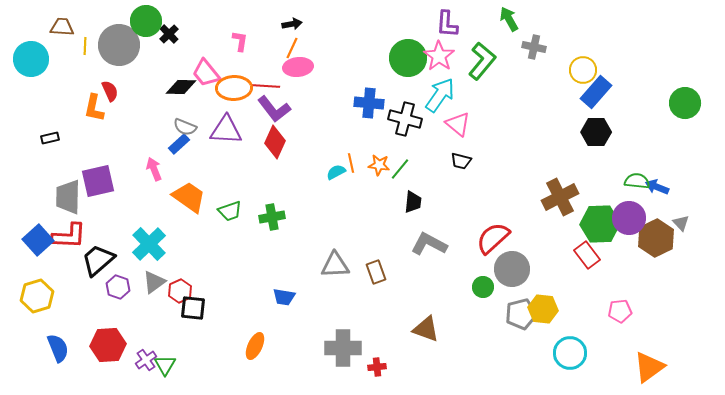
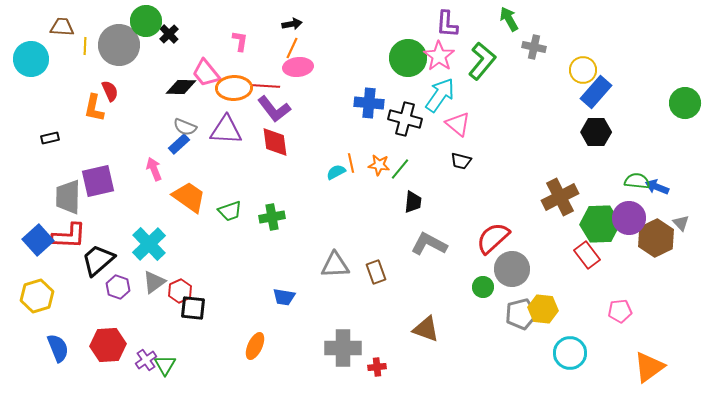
red diamond at (275, 142): rotated 32 degrees counterclockwise
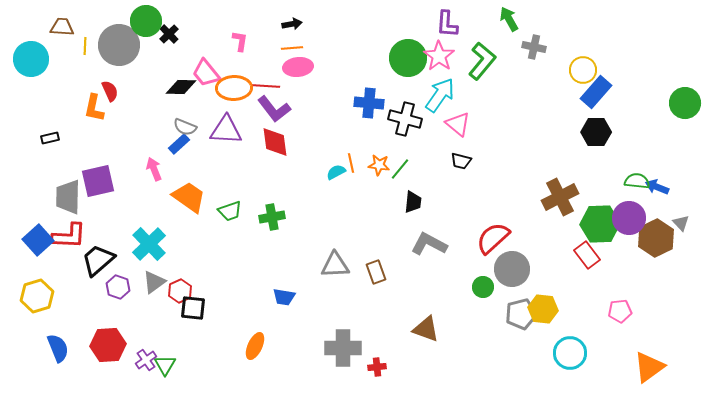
orange line at (292, 48): rotated 60 degrees clockwise
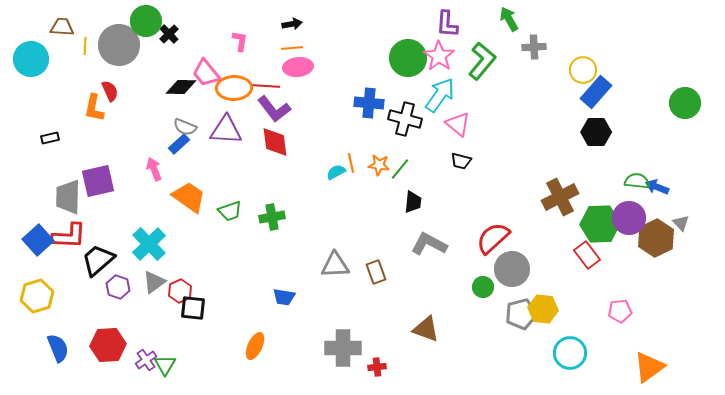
gray cross at (534, 47): rotated 15 degrees counterclockwise
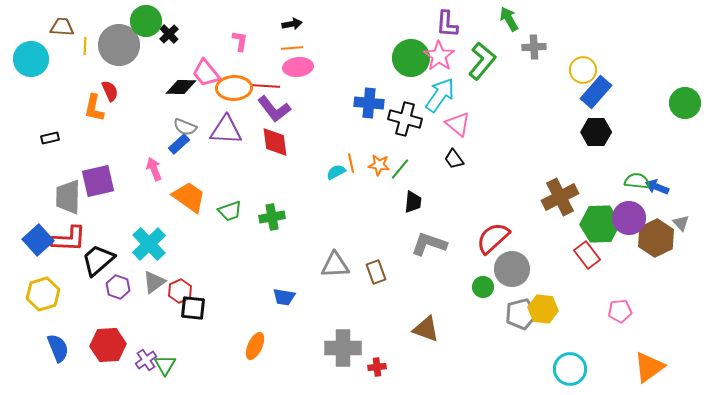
green circle at (408, 58): moved 3 px right
black trapezoid at (461, 161): moved 7 px left, 2 px up; rotated 40 degrees clockwise
red L-shape at (69, 236): moved 3 px down
gray L-shape at (429, 244): rotated 9 degrees counterclockwise
yellow hexagon at (37, 296): moved 6 px right, 2 px up
cyan circle at (570, 353): moved 16 px down
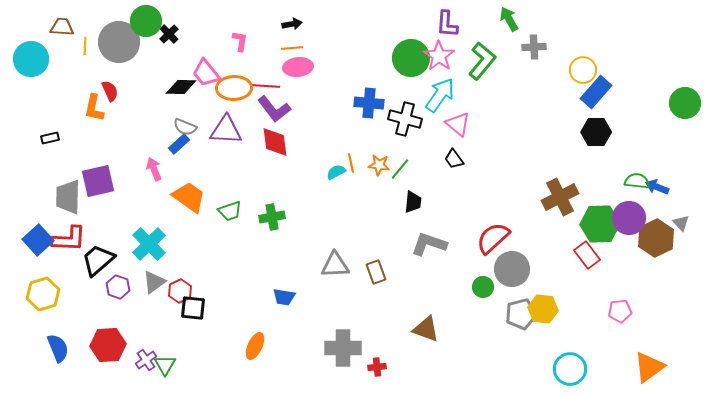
gray circle at (119, 45): moved 3 px up
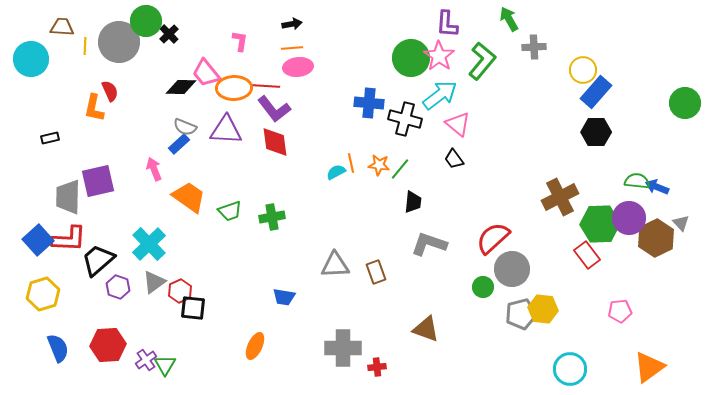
cyan arrow at (440, 95): rotated 18 degrees clockwise
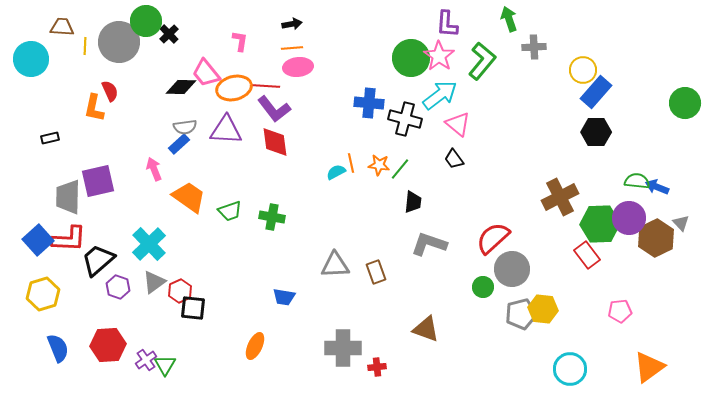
green arrow at (509, 19): rotated 10 degrees clockwise
orange ellipse at (234, 88): rotated 12 degrees counterclockwise
gray semicircle at (185, 127): rotated 30 degrees counterclockwise
green cross at (272, 217): rotated 20 degrees clockwise
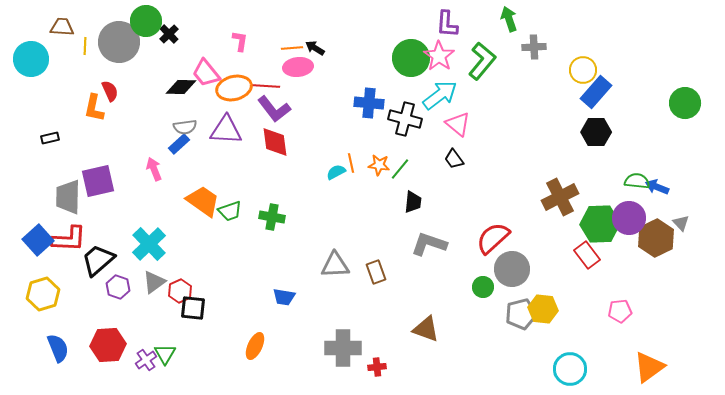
black arrow at (292, 24): moved 23 px right, 24 px down; rotated 138 degrees counterclockwise
orange trapezoid at (189, 197): moved 14 px right, 4 px down
green triangle at (165, 365): moved 11 px up
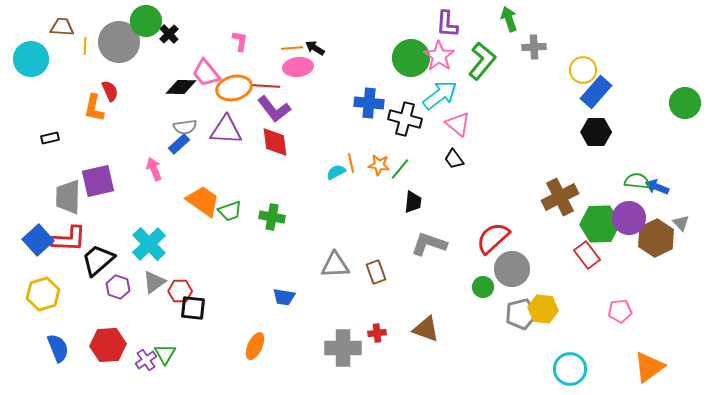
red hexagon at (180, 291): rotated 25 degrees clockwise
red cross at (377, 367): moved 34 px up
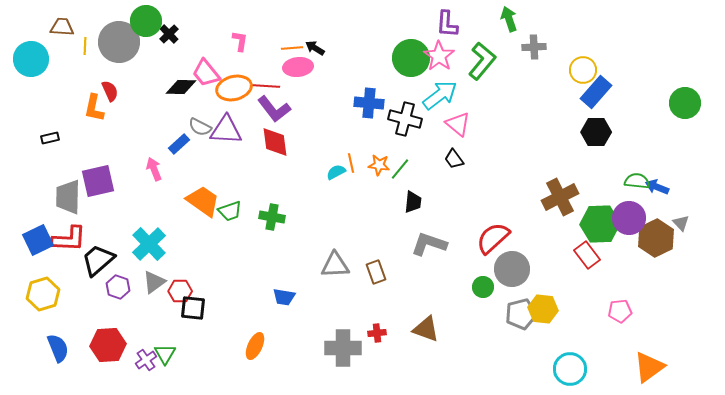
gray semicircle at (185, 127): moved 15 px right; rotated 35 degrees clockwise
blue square at (38, 240): rotated 16 degrees clockwise
